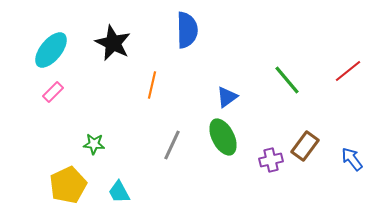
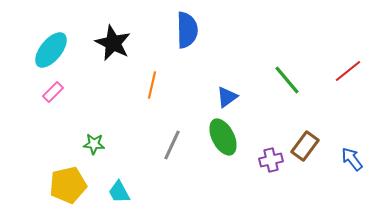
yellow pentagon: rotated 12 degrees clockwise
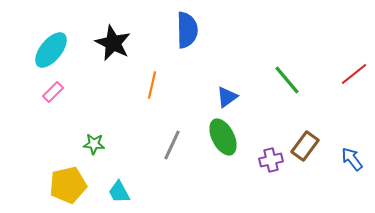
red line: moved 6 px right, 3 px down
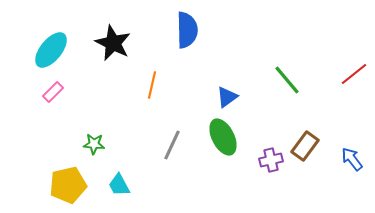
cyan trapezoid: moved 7 px up
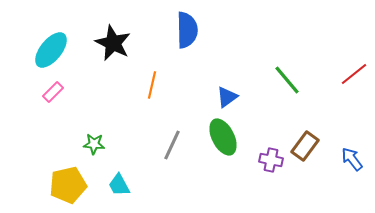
purple cross: rotated 25 degrees clockwise
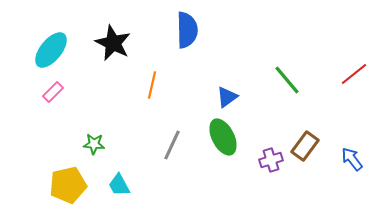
purple cross: rotated 30 degrees counterclockwise
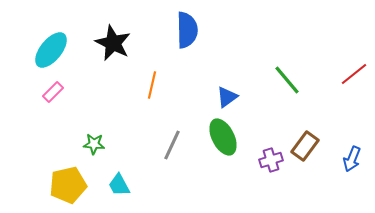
blue arrow: rotated 120 degrees counterclockwise
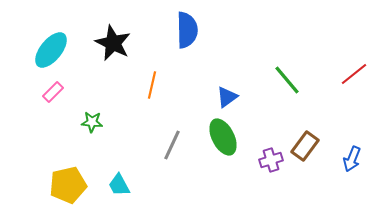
green star: moved 2 px left, 22 px up
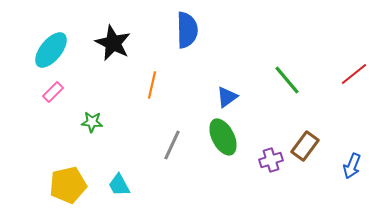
blue arrow: moved 7 px down
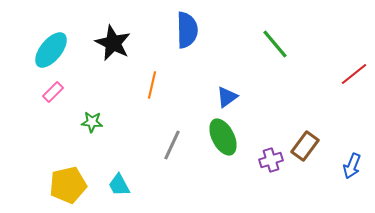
green line: moved 12 px left, 36 px up
